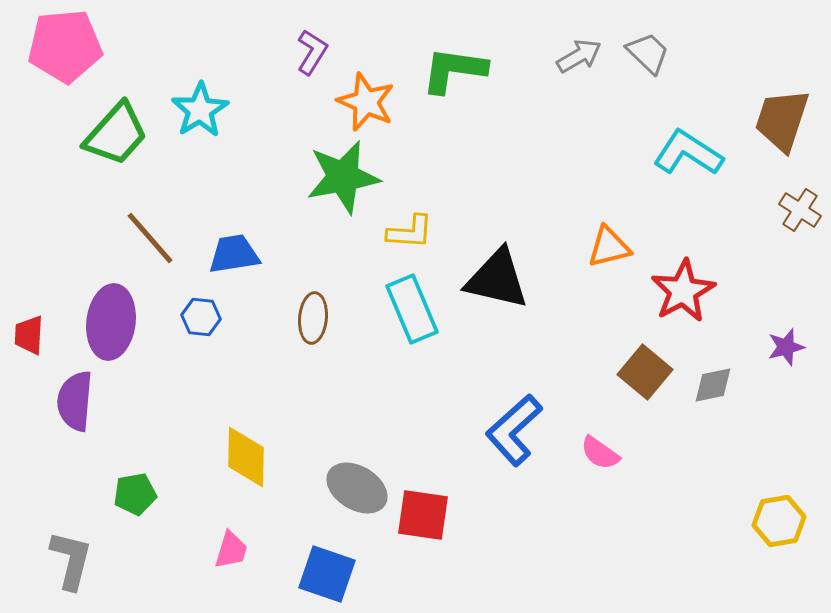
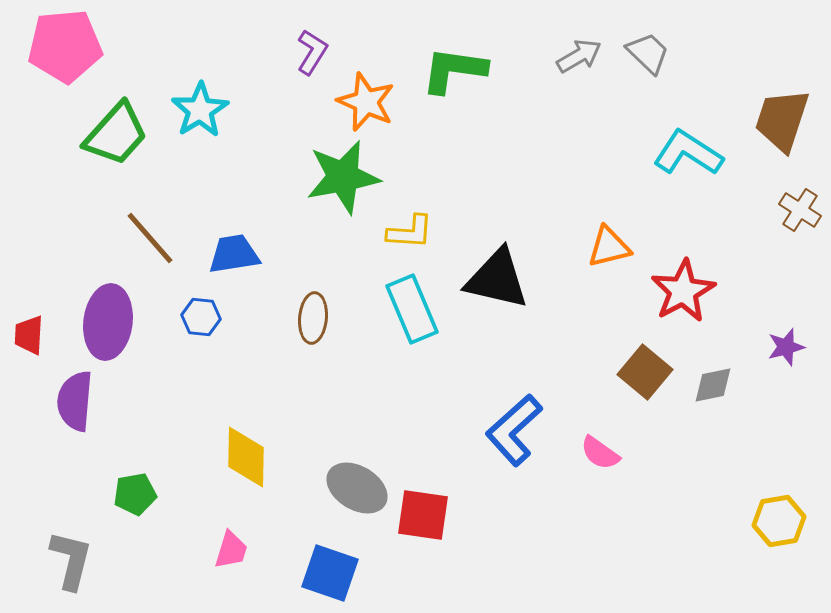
purple ellipse: moved 3 px left
blue square: moved 3 px right, 1 px up
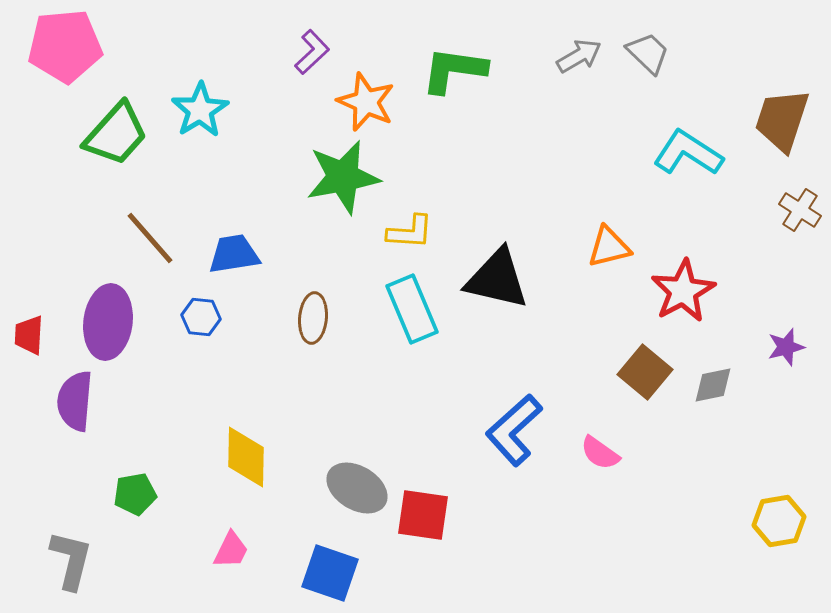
purple L-shape: rotated 15 degrees clockwise
pink trapezoid: rotated 9 degrees clockwise
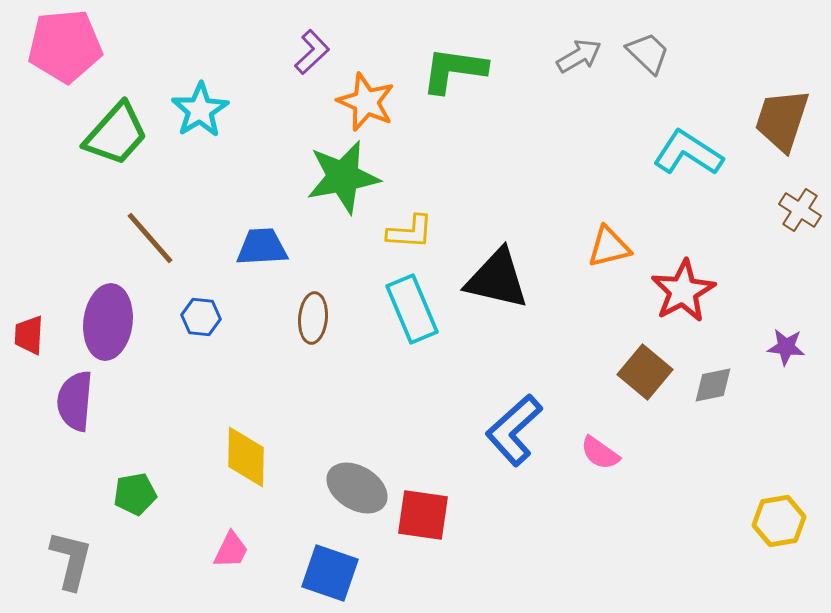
blue trapezoid: moved 28 px right, 7 px up; rotated 6 degrees clockwise
purple star: rotated 21 degrees clockwise
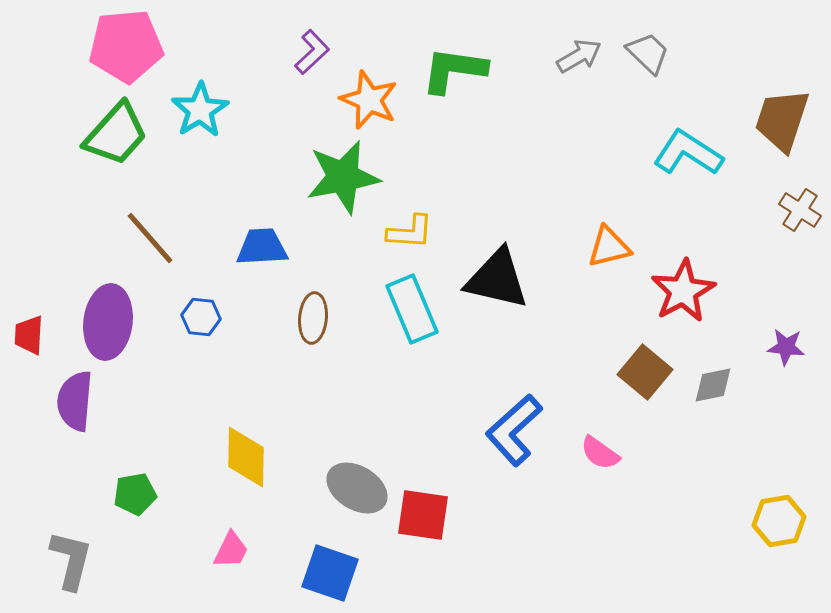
pink pentagon: moved 61 px right
orange star: moved 3 px right, 2 px up
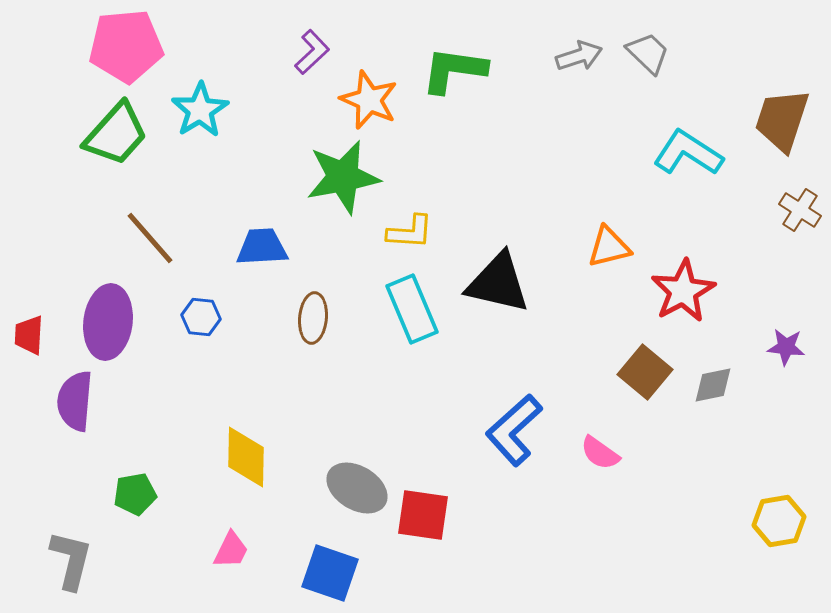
gray arrow: rotated 12 degrees clockwise
black triangle: moved 1 px right, 4 px down
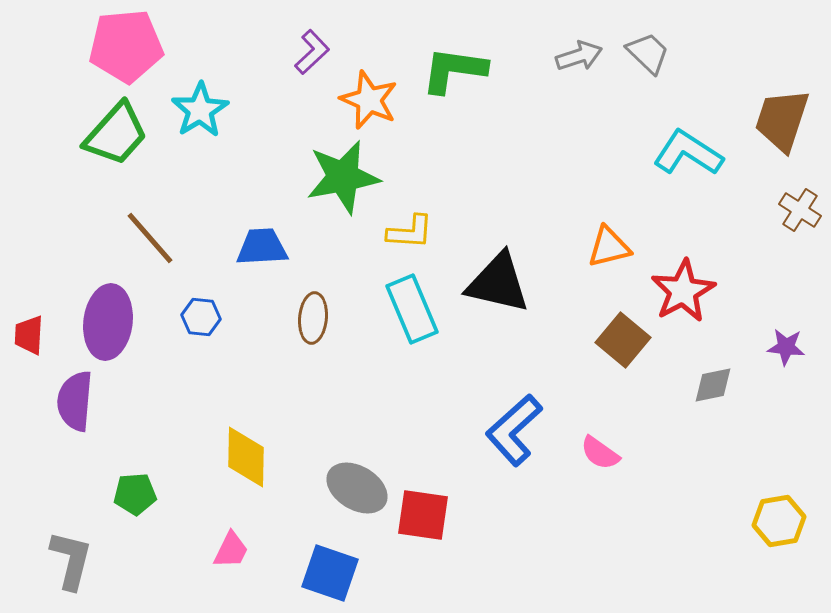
brown square: moved 22 px left, 32 px up
green pentagon: rotated 6 degrees clockwise
